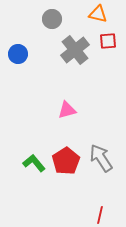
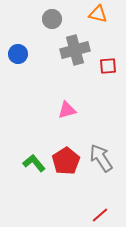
red square: moved 25 px down
gray cross: rotated 24 degrees clockwise
red line: rotated 36 degrees clockwise
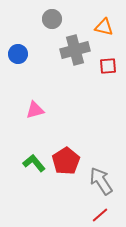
orange triangle: moved 6 px right, 13 px down
pink triangle: moved 32 px left
gray arrow: moved 23 px down
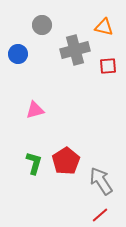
gray circle: moved 10 px left, 6 px down
green L-shape: rotated 55 degrees clockwise
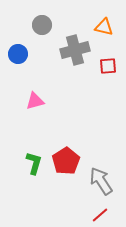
pink triangle: moved 9 px up
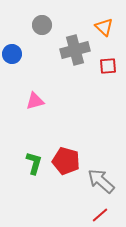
orange triangle: rotated 30 degrees clockwise
blue circle: moved 6 px left
red pentagon: rotated 24 degrees counterclockwise
gray arrow: rotated 16 degrees counterclockwise
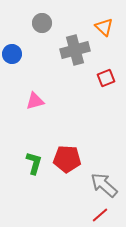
gray circle: moved 2 px up
red square: moved 2 px left, 12 px down; rotated 18 degrees counterclockwise
red pentagon: moved 1 px right, 2 px up; rotated 12 degrees counterclockwise
gray arrow: moved 3 px right, 4 px down
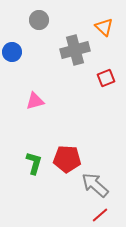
gray circle: moved 3 px left, 3 px up
blue circle: moved 2 px up
gray arrow: moved 9 px left
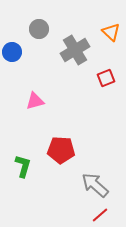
gray circle: moved 9 px down
orange triangle: moved 7 px right, 5 px down
gray cross: rotated 16 degrees counterclockwise
red pentagon: moved 6 px left, 9 px up
green L-shape: moved 11 px left, 3 px down
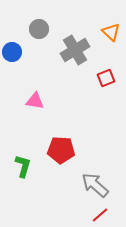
pink triangle: rotated 24 degrees clockwise
